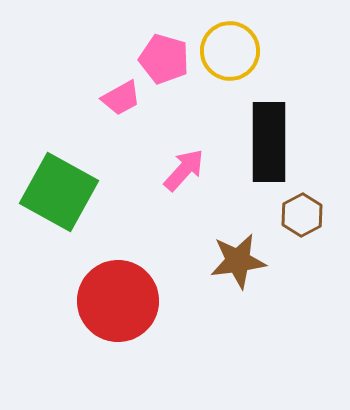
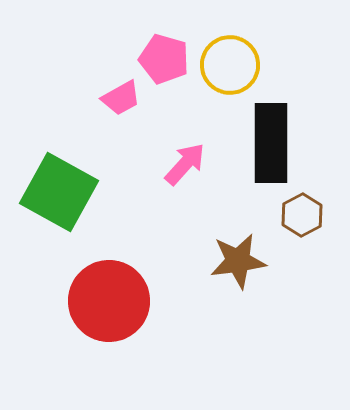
yellow circle: moved 14 px down
black rectangle: moved 2 px right, 1 px down
pink arrow: moved 1 px right, 6 px up
red circle: moved 9 px left
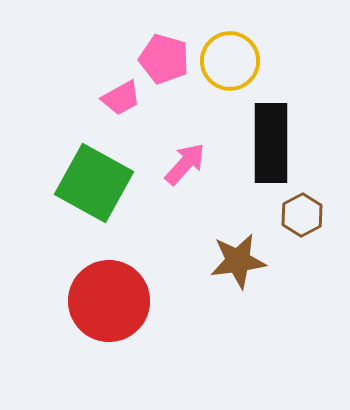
yellow circle: moved 4 px up
green square: moved 35 px right, 9 px up
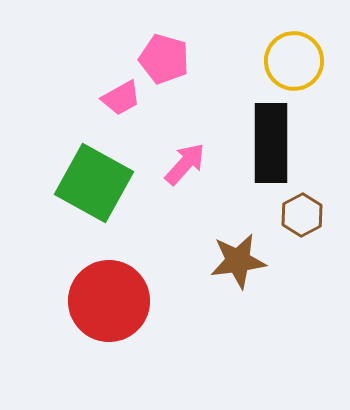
yellow circle: moved 64 px right
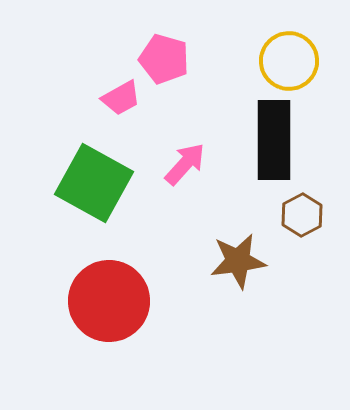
yellow circle: moved 5 px left
black rectangle: moved 3 px right, 3 px up
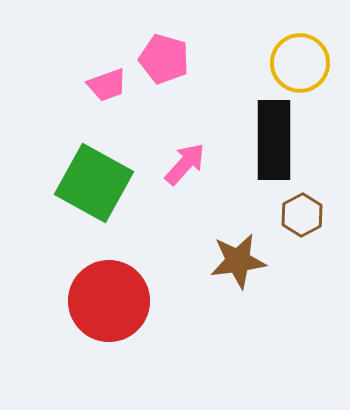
yellow circle: moved 11 px right, 2 px down
pink trapezoid: moved 14 px left, 13 px up; rotated 9 degrees clockwise
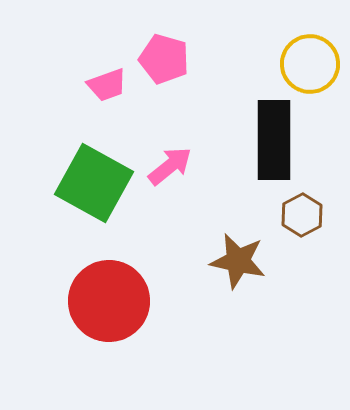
yellow circle: moved 10 px right, 1 px down
pink arrow: moved 15 px left, 2 px down; rotated 9 degrees clockwise
brown star: rotated 20 degrees clockwise
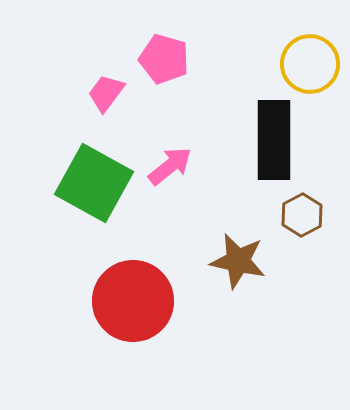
pink trapezoid: moved 1 px left, 8 px down; rotated 147 degrees clockwise
red circle: moved 24 px right
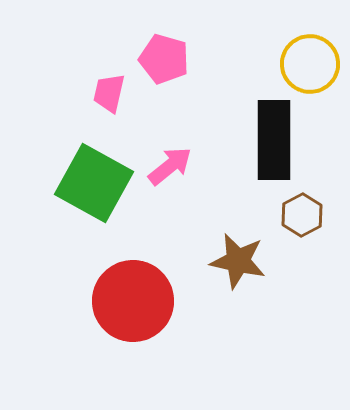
pink trapezoid: moved 3 px right; rotated 24 degrees counterclockwise
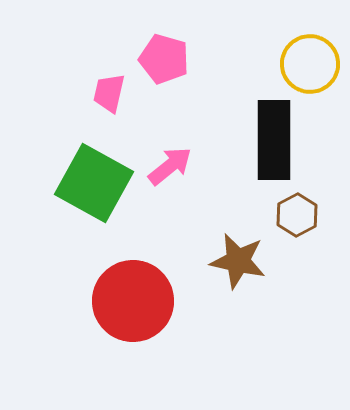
brown hexagon: moved 5 px left
